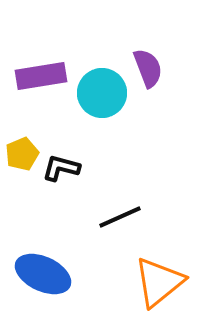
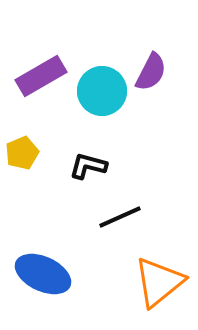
purple semicircle: moved 3 px right, 4 px down; rotated 48 degrees clockwise
purple rectangle: rotated 21 degrees counterclockwise
cyan circle: moved 2 px up
yellow pentagon: moved 1 px up
black L-shape: moved 27 px right, 2 px up
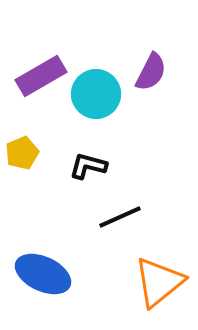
cyan circle: moved 6 px left, 3 px down
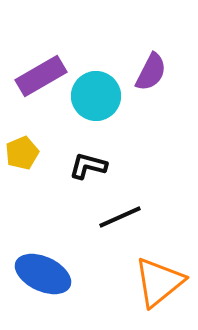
cyan circle: moved 2 px down
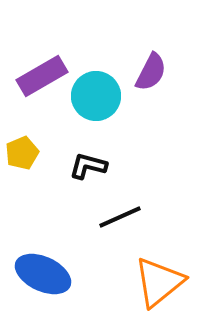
purple rectangle: moved 1 px right
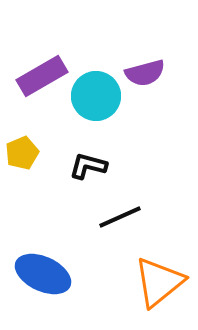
purple semicircle: moved 6 px left, 1 px down; rotated 48 degrees clockwise
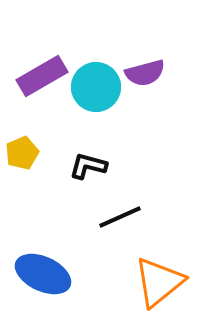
cyan circle: moved 9 px up
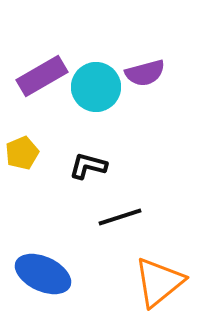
black line: rotated 6 degrees clockwise
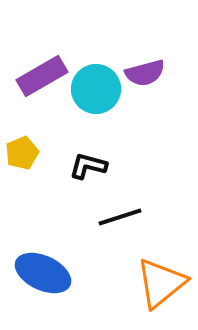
cyan circle: moved 2 px down
blue ellipse: moved 1 px up
orange triangle: moved 2 px right, 1 px down
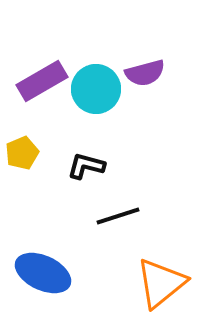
purple rectangle: moved 5 px down
black L-shape: moved 2 px left
black line: moved 2 px left, 1 px up
